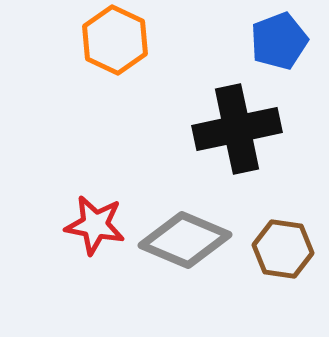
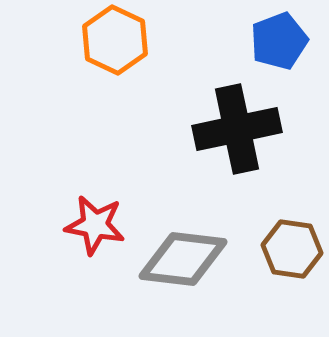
gray diamond: moved 2 px left, 19 px down; rotated 16 degrees counterclockwise
brown hexagon: moved 9 px right
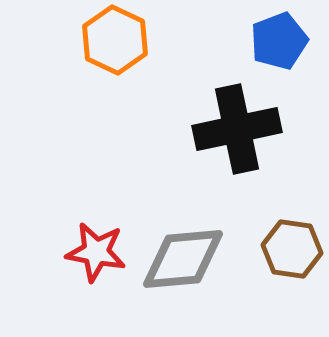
red star: moved 1 px right, 27 px down
gray diamond: rotated 12 degrees counterclockwise
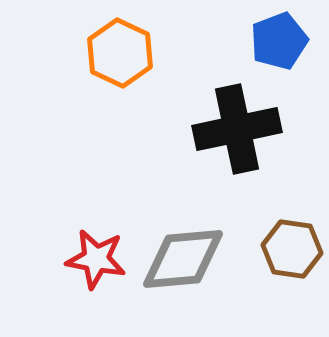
orange hexagon: moved 5 px right, 13 px down
red star: moved 7 px down
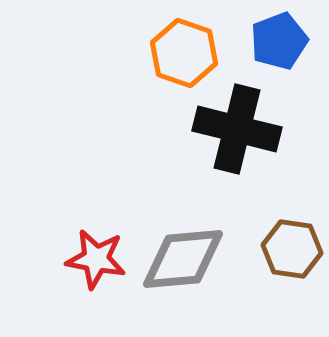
orange hexagon: moved 64 px right; rotated 6 degrees counterclockwise
black cross: rotated 26 degrees clockwise
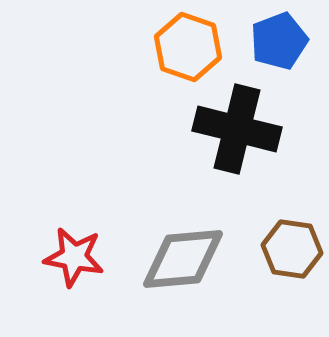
orange hexagon: moved 4 px right, 6 px up
red star: moved 22 px left, 2 px up
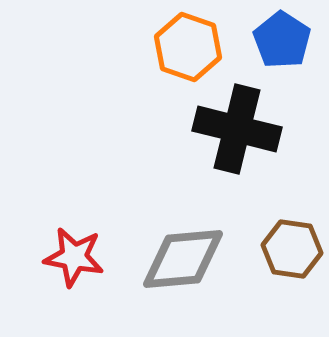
blue pentagon: moved 3 px right, 1 px up; rotated 18 degrees counterclockwise
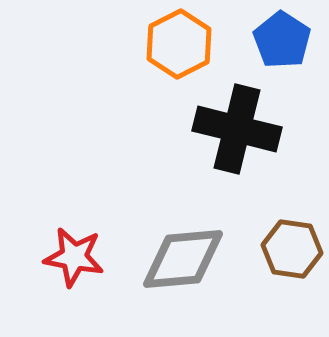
orange hexagon: moved 9 px left, 3 px up; rotated 14 degrees clockwise
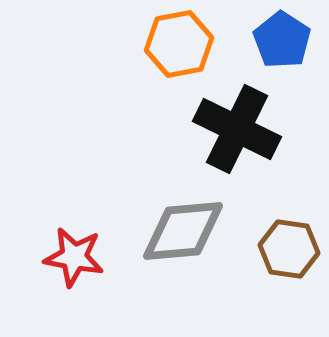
orange hexagon: rotated 16 degrees clockwise
black cross: rotated 12 degrees clockwise
brown hexagon: moved 3 px left
gray diamond: moved 28 px up
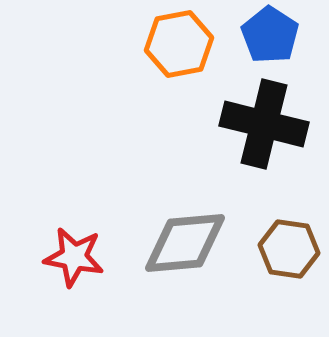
blue pentagon: moved 12 px left, 5 px up
black cross: moved 27 px right, 5 px up; rotated 12 degrees counterclockwise
gray diamond: moved 2 px right, 12 px down
